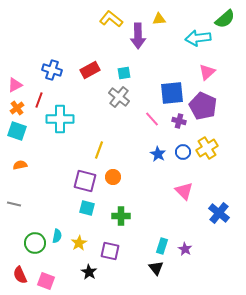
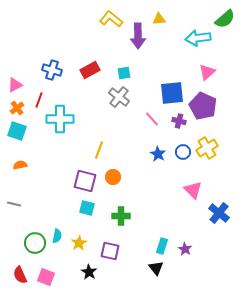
pink triangle at (184, 191): moved 9 px right, 1 px up
pink square at (46, 281): moved 4 px up
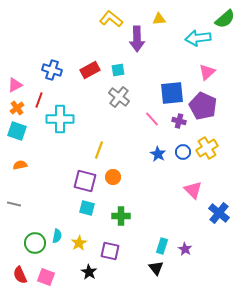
purple arrow at (138, 36): moved 1 px left, 3 px down
cyan square at (124, 73): moved 6 px left, 3 px up
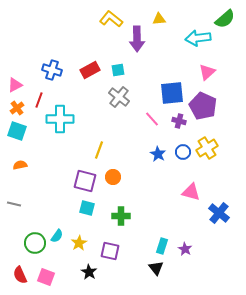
pink triangle at (193, 190): moved 2 px left, 2 px down; rotated 30 degrees counterclockwise
cyan semicircle at (57, 236): rotated 24 degrees clockwise
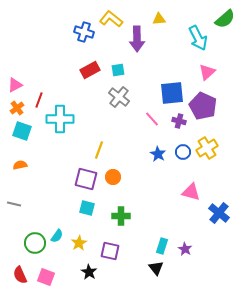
cyan arrow at (198, 38): rotated 110 degrees counterclockwise
blue cross at (52, 70): moved 32 px right, 38 px up
cyan square at (17, 131): moved 5 px right
purple square at (85, 181): moved 1 px right, 2 px up
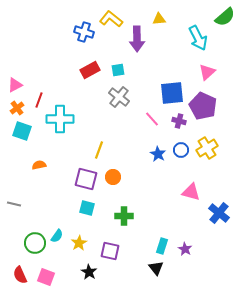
green semicircle at (225, 19): moved 2 px up
blue circle at (183, 152): moved 2 px left, 2 px up
orange semicircle at (20, 165): moved 19 px right
green cross at (121, 216): moved 3 px right
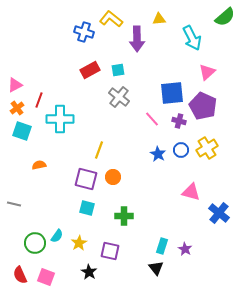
cyan arrow at (198, 38): moved 6 px left
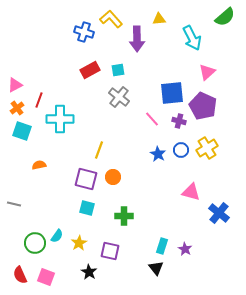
yellow L-shape at (111, 19): rotated 10 degrees clockwise
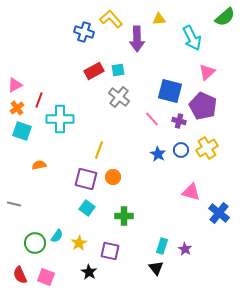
red rectangle at (90, 70): moved 4 px right, 1 px down
blue square at (172, 93): moved 2 px left, 2 px up; rotated 20 degrees clockwise
cyan square at (87, 208): rotated 21 degrees clockwise
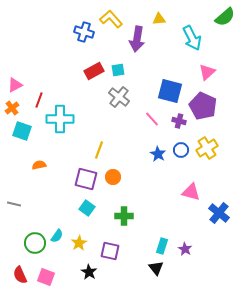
purple arrow at (137, 39): rotated 10 degrees clockwise
orange cross at (17, 108): moved 5 px left
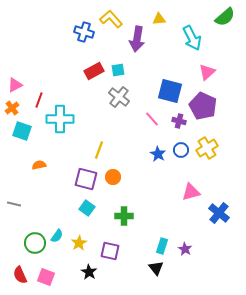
pink triangle at (191, 192): rotated 30 degrees counterclockwise
